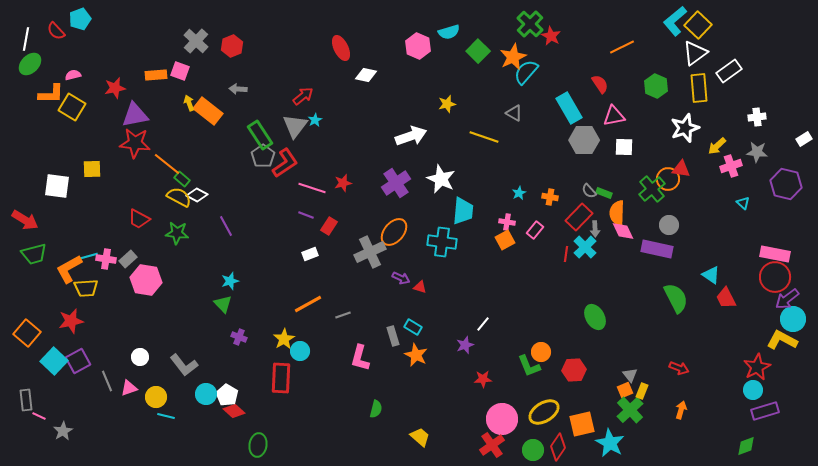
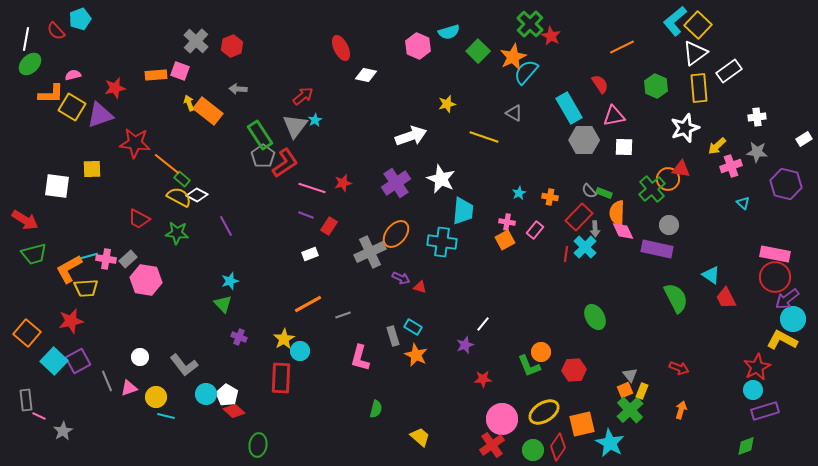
purple triangle at (135, 115): moved 35 px left; rotated 8 degrees counterclockwise
orange ellipse at (394, 232): moved 2 px right, 2 px down
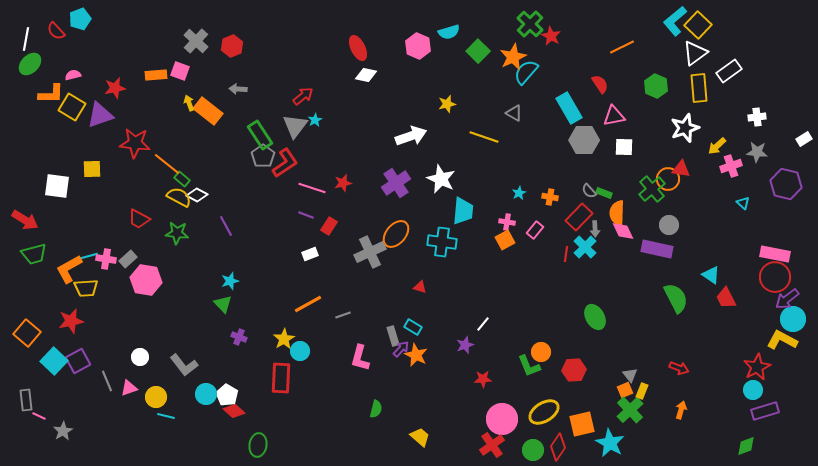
red ellipse at (341, 48): moved 17 px right
purple arrow at (401, 278): moved 71 px down; rotated 72 degrees counterclockwise
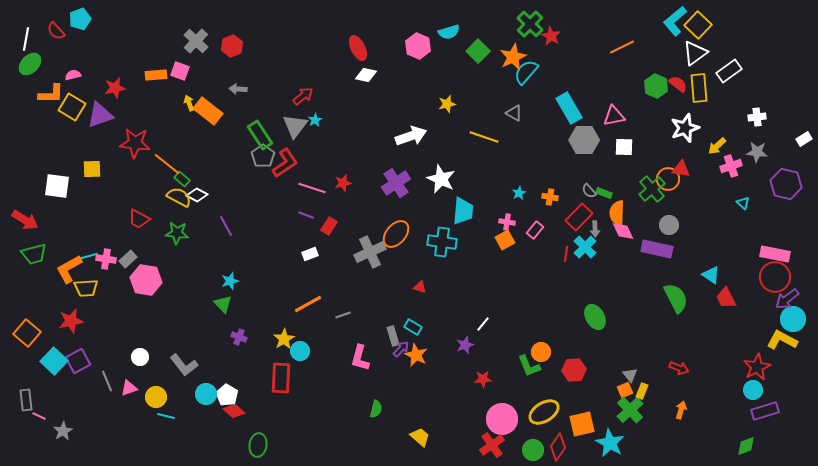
red semicircle at (600, 84): moved 78 px right; rotated 18 degrees counterclockwise
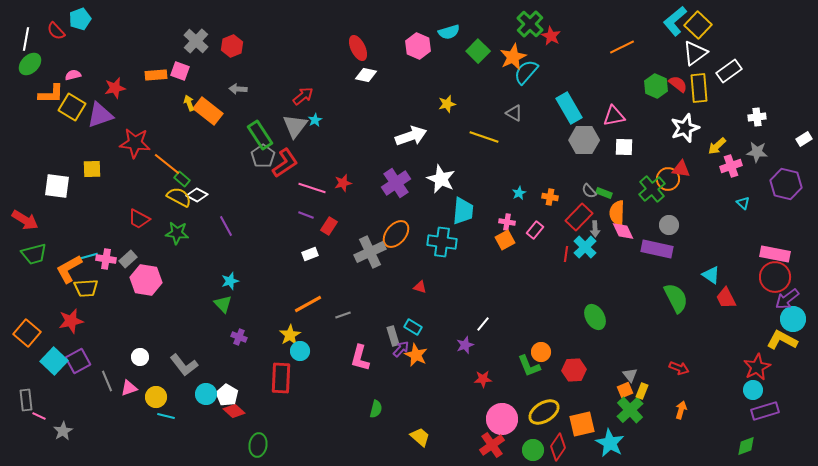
yellow star at (284, 339): moved 6 px right, 4 px up
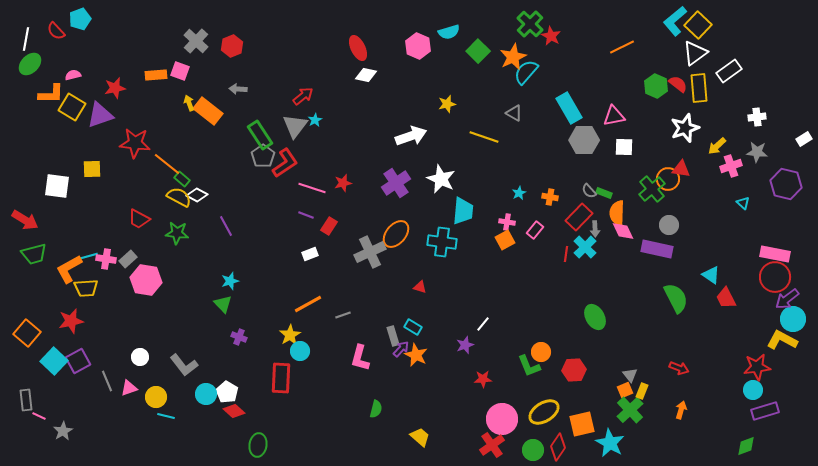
red star at (757, 367): rotated 20 degrees clockwise
white pentagon at (227, 395): moved 3 px up
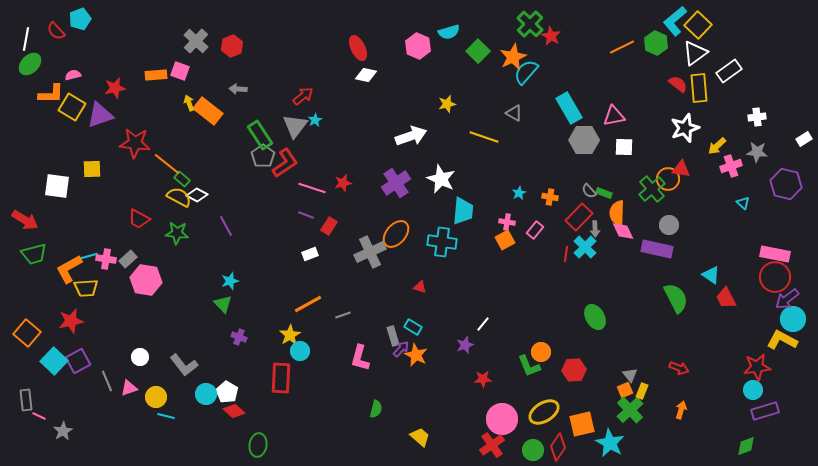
green hexagon at (656, 86): moved 43 px up
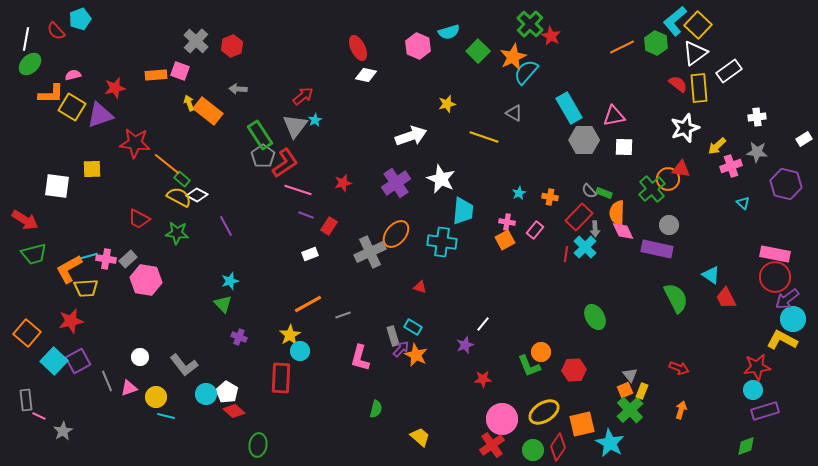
pink line at (312, 188): moved 14 px left, 2 px down
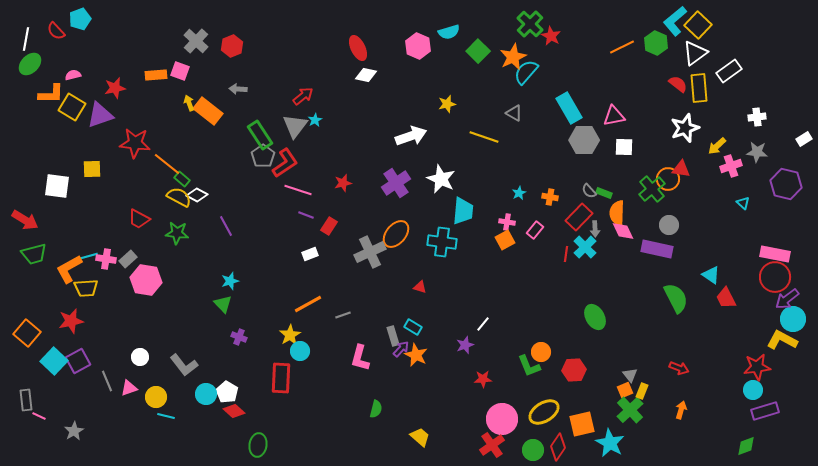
gray star at (63, 431): moved 11 px right
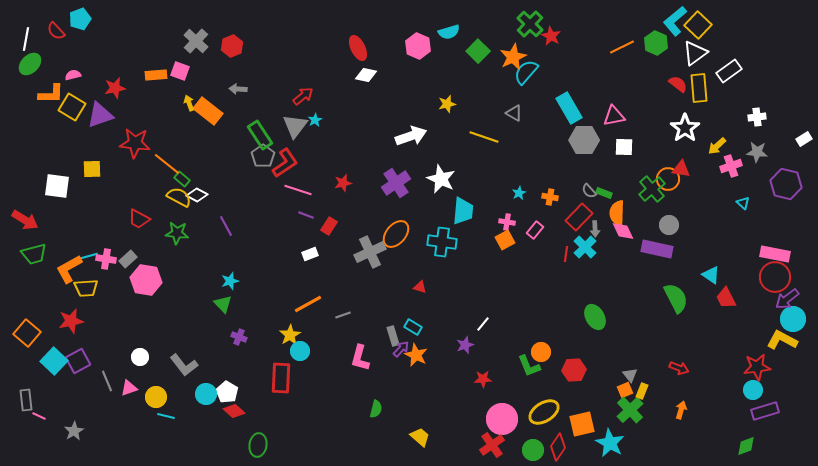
white star at (685, 128): rotated 16 degrees counterclockwise
